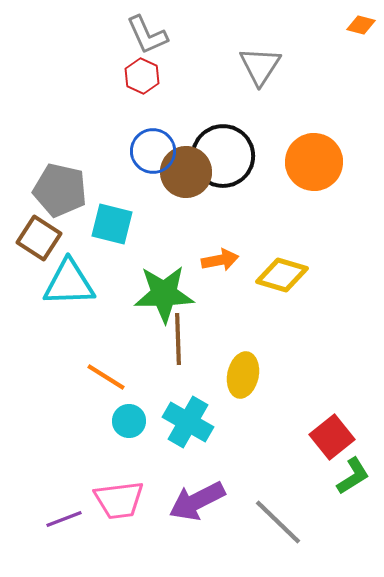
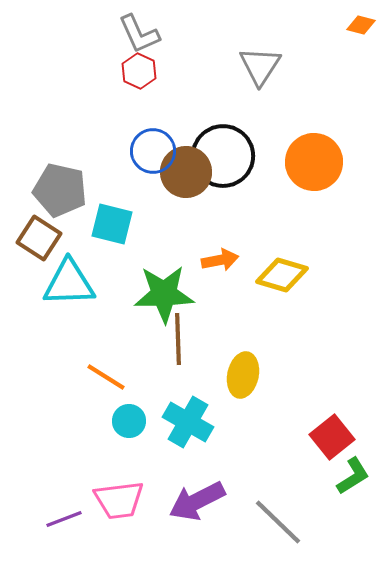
gray L-shape: moved 8 px left, 1 px up
red hexagon: moved 3 px left, 5 px up
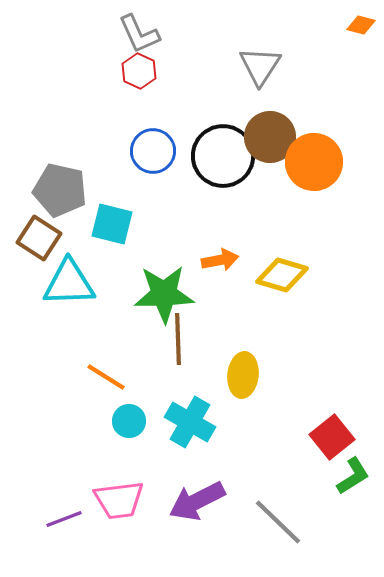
brown circle: moved 84 px right, 35 px up
yellow ellipse: rotated 6 degrees counterclockwise
cyan cross: moved 2 px right
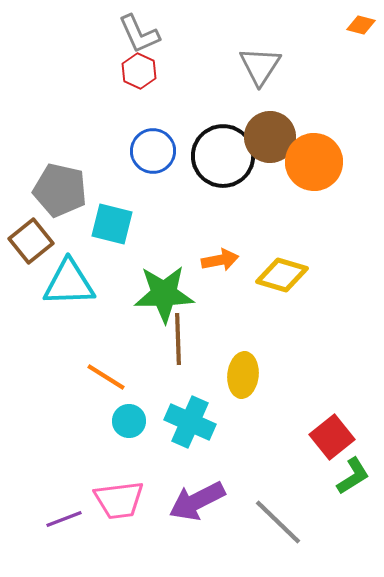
brown square: moved 8 px left, 3 px down; rotated 18 degrees clockwise
cyan cross: rotated 6 degrees counterclockwise
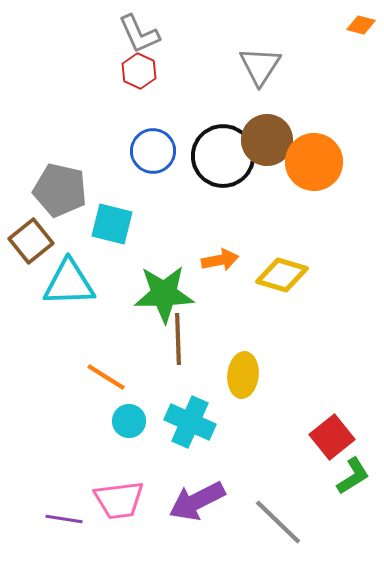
brown circle: moved 3 px left, 3 px down
purple line: rotated 30 degrees clockwise
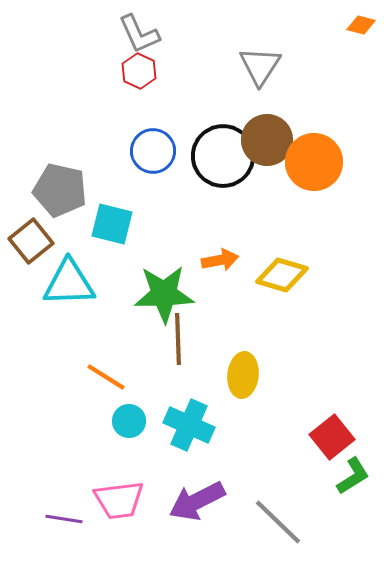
cyan cross: moved 1 px left, 3 px down
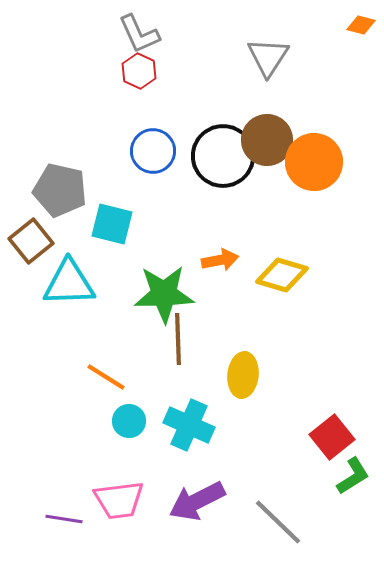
gray triangle: moved 8 px right, 9 px up
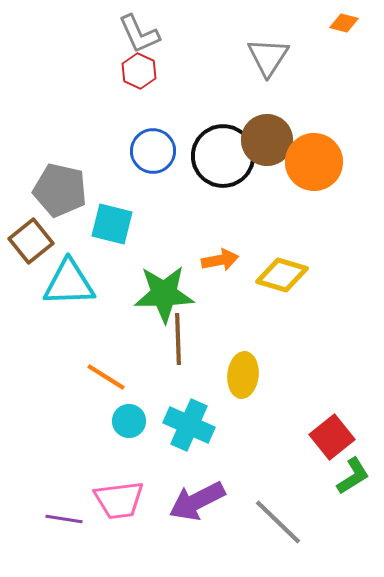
orange diamond: moved 17 px left, 2 px up
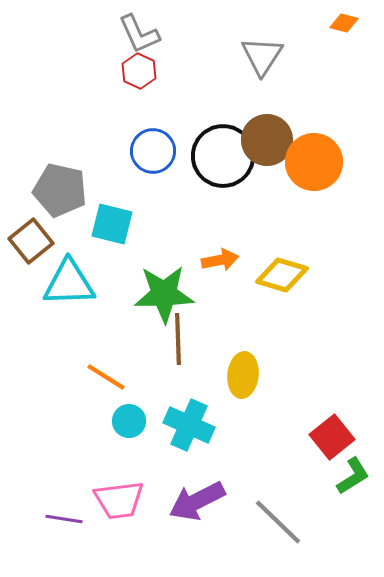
gray triangle: moved 6 px left, 1 px up
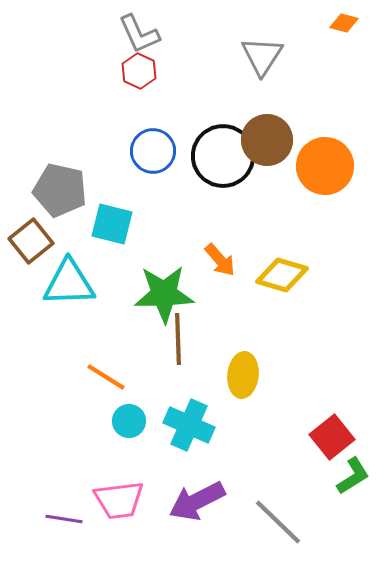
orange circle: moved 11 px right, 4 px down
orange arrow: rotated 60 degrees clockwise
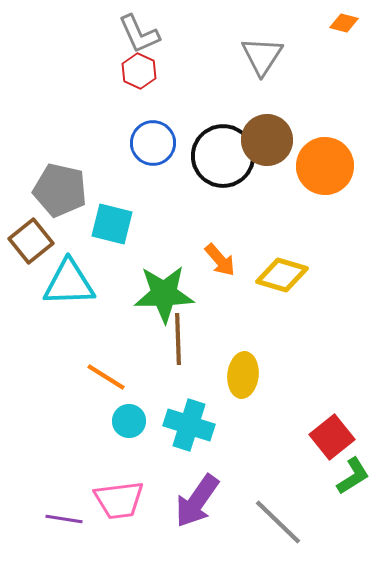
blue circle: moved 8 px up
cyan cross: rotated 6 degrees counterclockwise
purple arrow: rotated 28 degrees counterclockwise
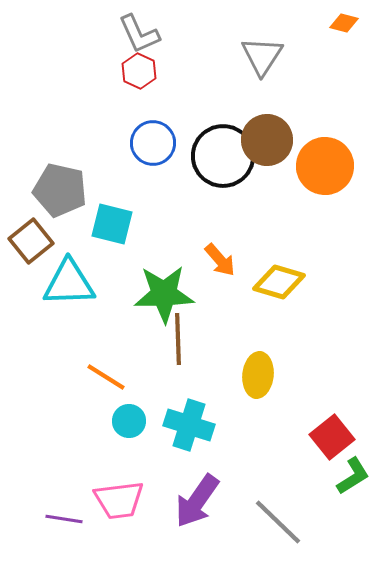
yellow diamond: moved 3 px left, 7 px down
yellow ellipse: moved 15 px right
